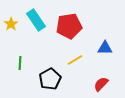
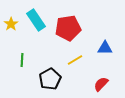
red pentagon: moved 1 px left, 2 px down
green line: moved 2 px right, 3 px up
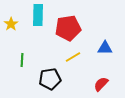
cyan rectangle: moved 2 px right, 5 px up; rotated 35 degrees clockwise
yellow line: moved 2 px left, 3 px up
black pentagon: rotated 20 degrees clockwise
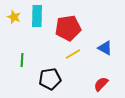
cyan rectangle: moved 1 px left, 1 px down
yellow star: moved 3 px right, 7 px up; rotated 16 degrees counterclockwise
blue triangle: rotated 28 degrees clockwise
yellow line: moved 3 px up
